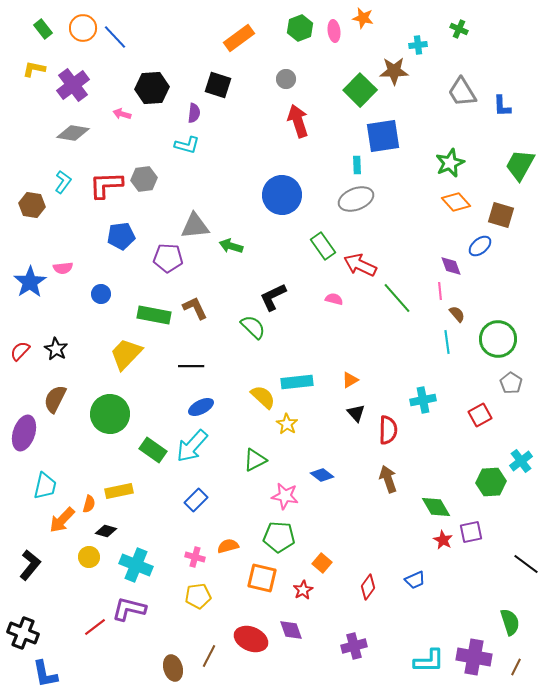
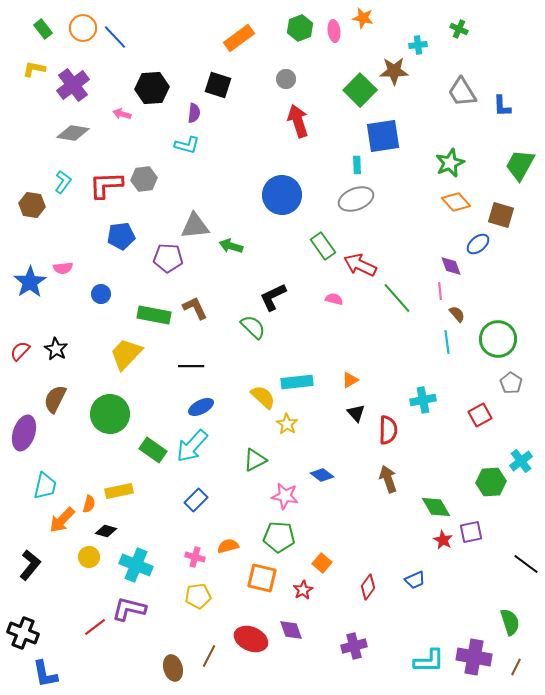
blue ellipse at (480, 246): moved 2 px left, 2 px up
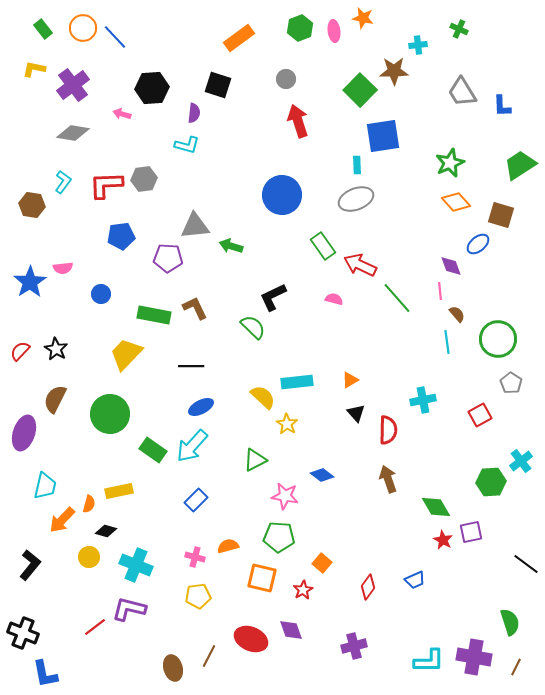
green trapezoid at (520, 165): rotated 28 degrees clockwise
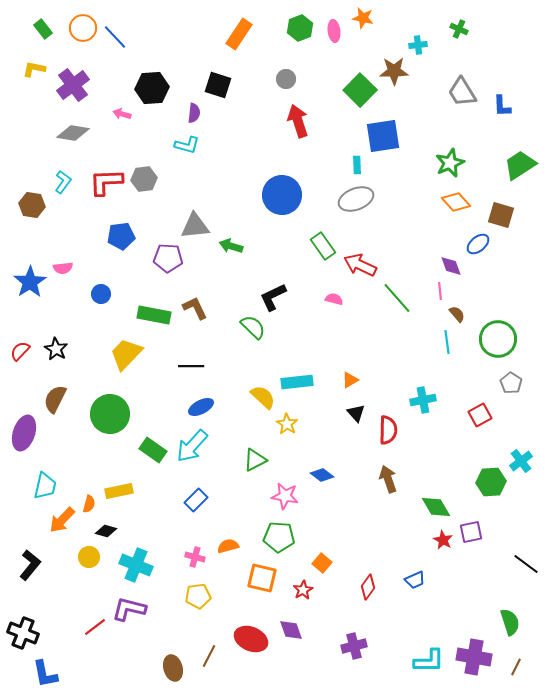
orange rectangle at (239, 38): moved 4 px up; rotated 20 degrees counterclockwise
red L-shape at (106, 185): moved 3 px up
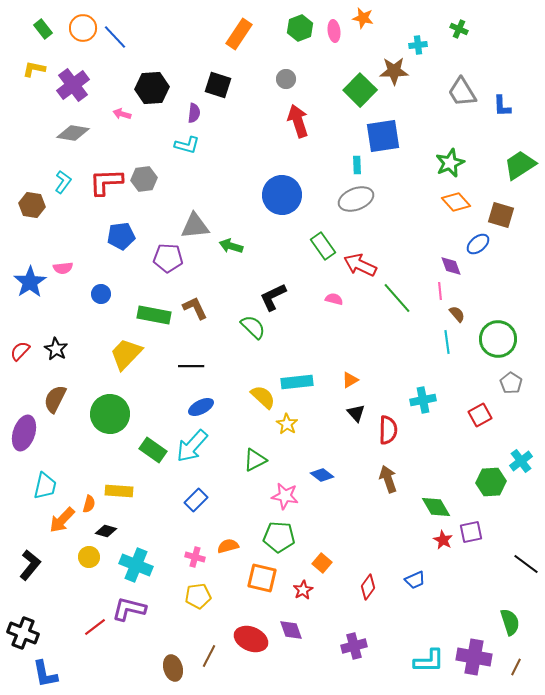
yellow rectangle at (119, 491): rotated 16 degrees clockwise
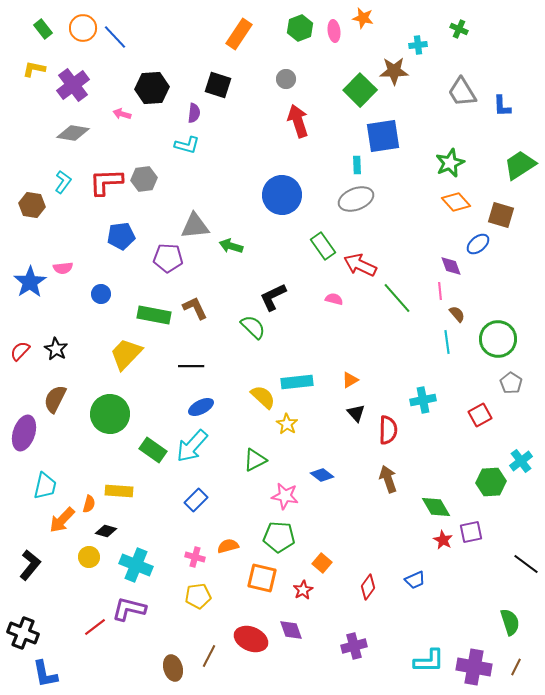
purple cross at (474, 657): moved 10 px down
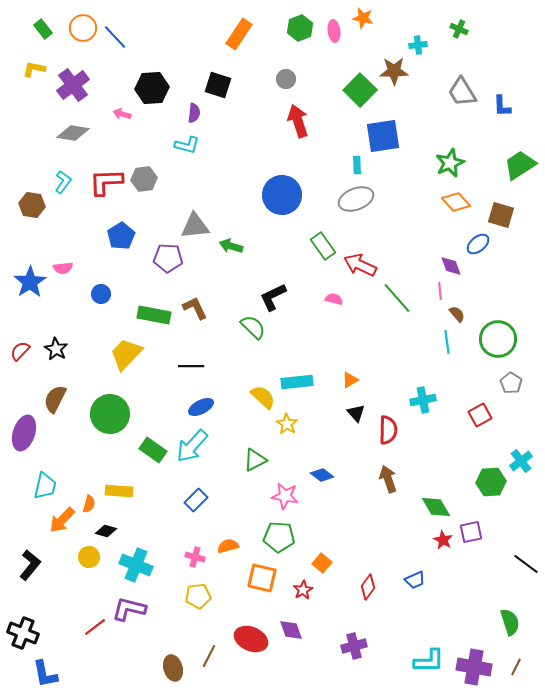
blue pentagon at (121, 236): rotated 24 degrees counterclockwise
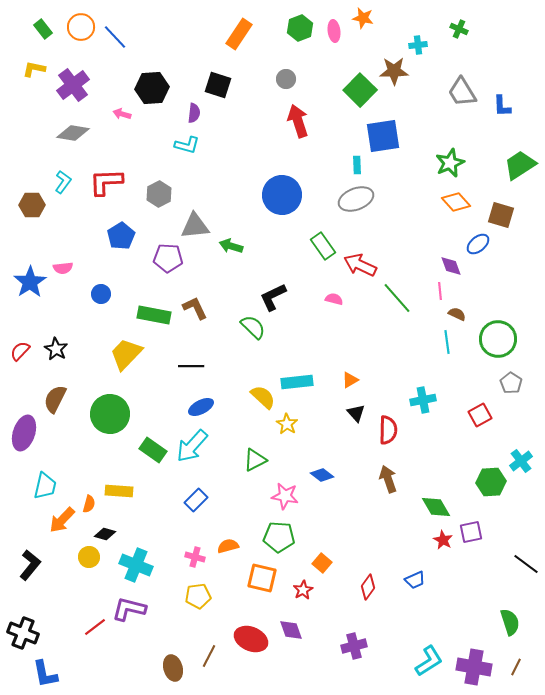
orange circle at (83, 28): moved 2 px left, 1 px up
gray hexagon at (144, 179): moved 15 px right, 15 px down; rotated 20 degrees counterclockwise
brown hexagon at (32, 205): rotated 10 degrees counterclockwise
brown semicircle at (457, 314): rotated 24 degrees counterclockwise
black diamond at (106, 531): moved 1 px left, 3 px down
cyan L-shape at (429, 661): rotated 32 degrees counterclockwise
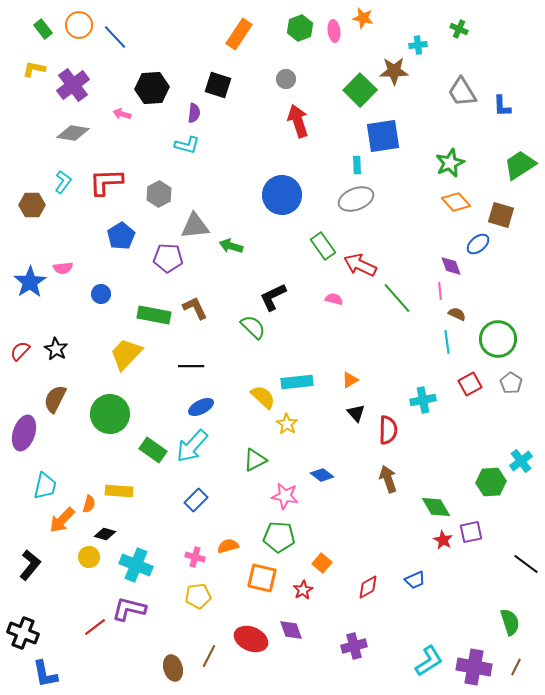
orange circle at (81, 27): moved 2 px left, 2 px up
red square at (480, 415): moved 10 px left, 31 px up
red diamond at (368, 587): rotated 25 degrees clockwise
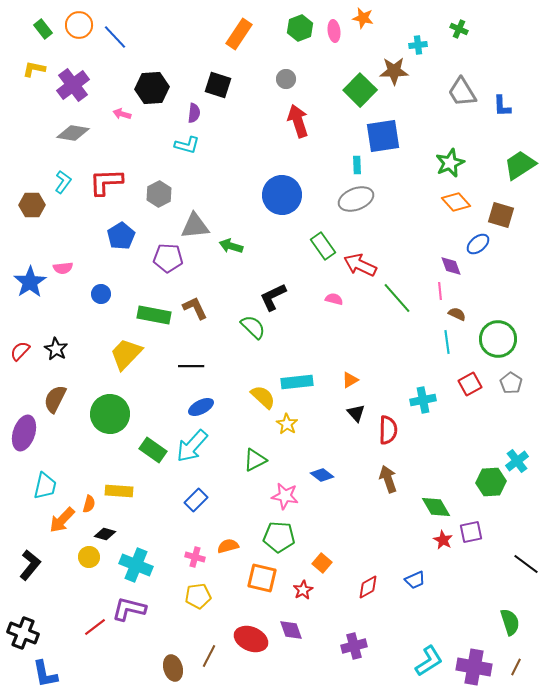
cyan cross at (521, 461): moved 4 px left
